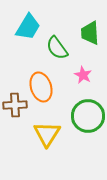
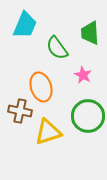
cyan trapezoid: moved 3 px left, 2 px up; rotated 8 degrees counterclockwise
brown cross: moved 5 px right, 6 px down; rotated 15 degrees clockwise
yellow triangle: moved 1 px right, 2 px up; rotated 40 degrees clockwise
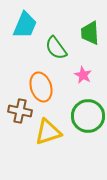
green semicircle: moved 1 px left
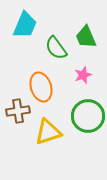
green trapezoid: moved 4 px left, 4 px down; rotated 20 degrees counterclockwise
pink star: rotated 24 degrees clockwise
brown cross: moved 2 px left; rotated 20 degrees counterclockwise
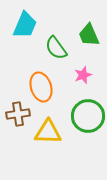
green trapezoid: moved 3 px right, 2 px up
brown cross: moved 3 px down
yellow triangle: rotated 20 degrees clockwise
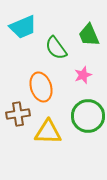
cyan trapezoid: moved 2 px left, 2 px down; rotated 44 degrees clockwise
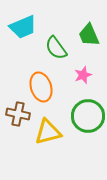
brown cross: rotated 20 degrees clockwise
yellow triangle: rotated 16 degrees counterclockwise
